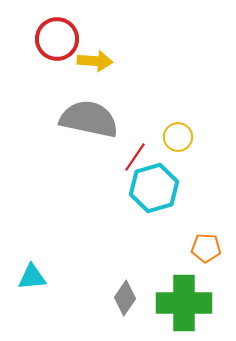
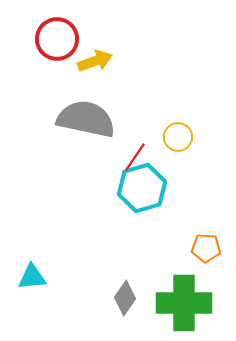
yellow arrow: rotated 24 degrees counterclockwise
gray semicircle: moved 3 px left
cyan hexagon: moved 12 px left
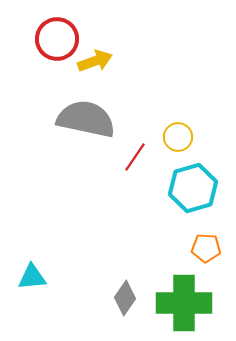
cyan hexagon: moved 51 px right
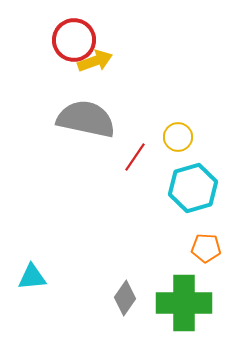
red circle: moved 17 px right, 1 px down
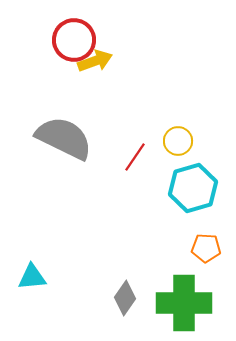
gray semicircle: moved 22 px left, 19 px down; rotated 14 degrees clockwise
yellow circle: moved 4 px down
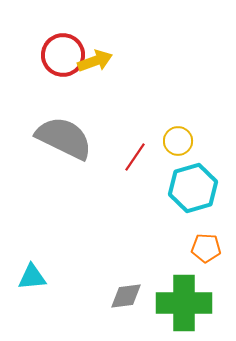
red circle: moved 11 px left, 15 px down
gray diamond: moved 1 px right, 2 px up; rotated 48 degrees clockwise
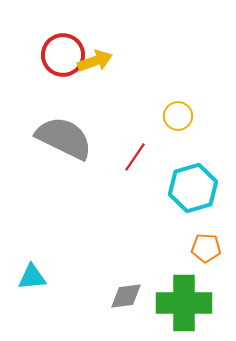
yellow circle: moved 25 px up
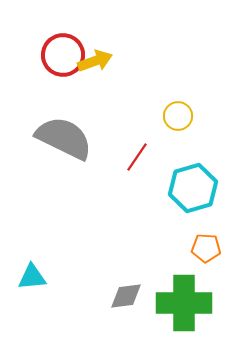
red line: moved 2 px right
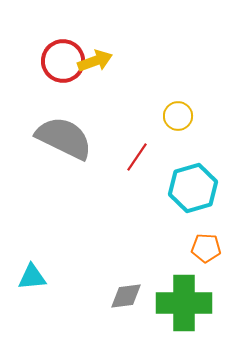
red circle: moved 6 px down
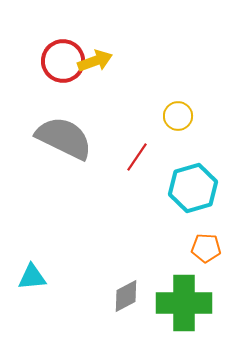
gray diamond: rotated 20 degrees counterclockwise
